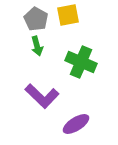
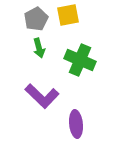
gray pentagon: rotated 15 degrees clockwise
green arrow: moved 2 px right, 2 px down
green cross: moved 1 px left, 2 px up
purple ellipse: rotated 64 degrees counterclockwise
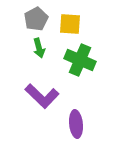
yellow square: moved 2 px right, 9 px down; rotated 15 degrees clockwise
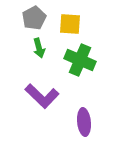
gray pentagon: moved 2 px left, 1 px up
purple ellipse: moved 8 px right, 2 px up
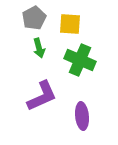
purple L-shape: rotated 68 degrees counterclockwise
purple ellipse: moved 2 px left, 6 px up
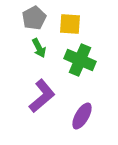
green arrow: rotated 12 degrees counterclockwise
purple L-shape: rotated 16 degrees counterclockwise
purple ellipse: rotated 36 degrees clockwise
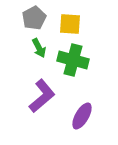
green cross: moved 7 px left; rotated 8 degrees counterclockwise
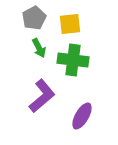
yellow square: rotated 10 degrees counterclockwise
green cross: rotated 8 degrees counterclockwise
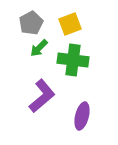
gray pentagon: moved 3 px left, 5 px down
yellow square: rotated 15 degrees counterclockwise
green arrow: rotated 72 degrees clockwise
purple ellipse: rotated 16 degrees counterclockwise
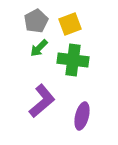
gray pentagon: moved 5 px right, 2 px up
purple L-shape: moved 5 px down
